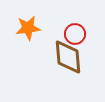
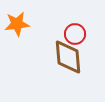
orange star: moved 11 px left, 4 px up
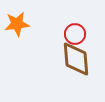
brown diamond: moved 8 px right, 2 px down
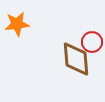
red circle: moved 17 px right, 8 px down
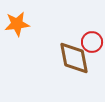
brown diamond: moved 2 px left, 1 px up; rotated 6 degrees counterclockwise
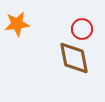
red circle: moved 10 px left, 13 px up
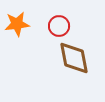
red circle: moved 23 px left, 3 px up
